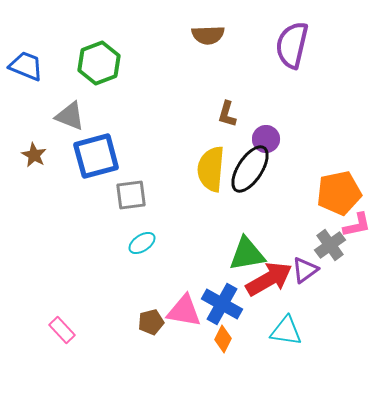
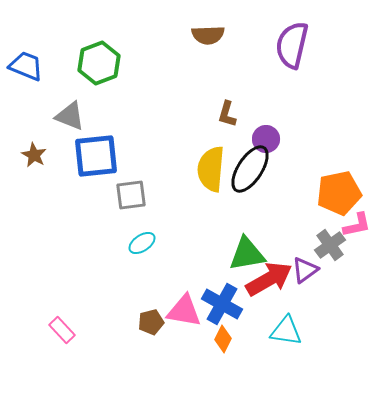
blue square: rotated 9 degrees clockwise
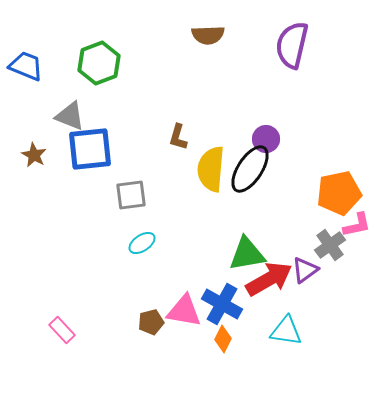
brown L-shape: moved 49 px left, 23 px down
blue square: moved 6 px left, 7 px up
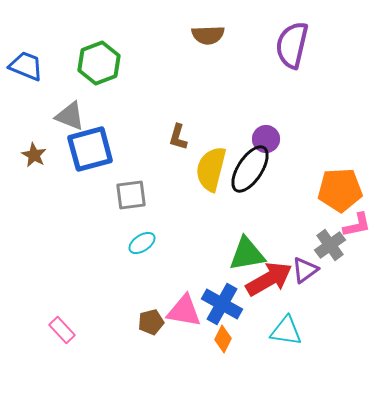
blue square: rotated 9 degrees counterclockwise
yellow semicircle: rotated 9 degrees clockwise
orange pentagon: moved 1 px right, 3 px up; rotated 9 degrees clockwise
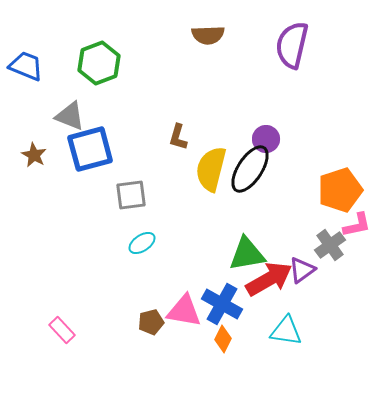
orange pentagon: rotated 15 degrees counterclockwise
purple triangle: moved 3 px left
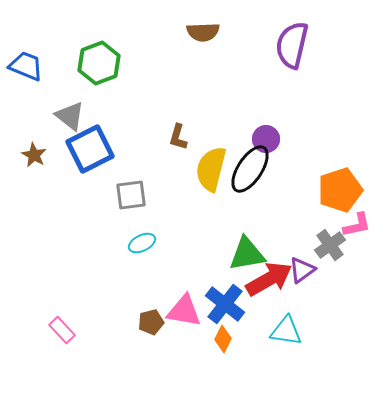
brown semicircle: moved 5 px left, 3 px up
gray triangle: rotated 16 degrees clockwise
blue square: rotated 12 degrees counterclockwise
cyan ellipse: rotated 8 degrees clockwise
blue cross: moved 3 px right; rotated 9 degrees clockwise
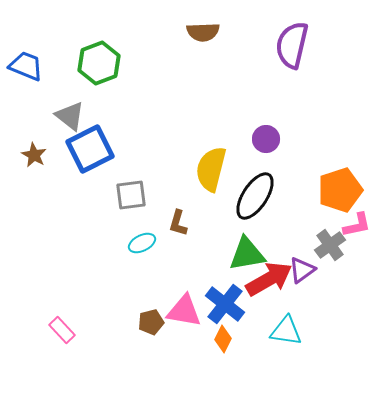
brown L-shape: moved 86 px down
black ellipse: moved 5 px right, 27 px down
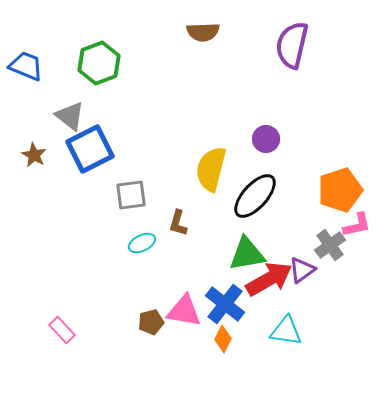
black ellipse: rotated 9 degrees clockwise
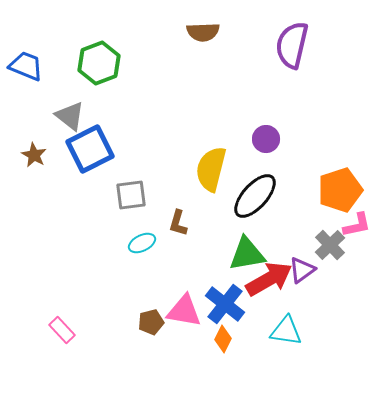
gray cross: rotated 8 degrees counterclockwise
